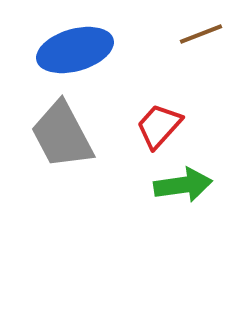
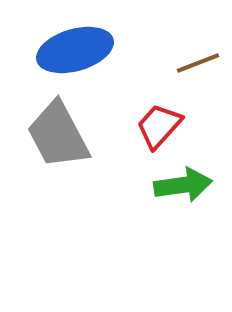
brown line: moved 3 px left, 29 px down
gray trapezoid: moved 4 px left
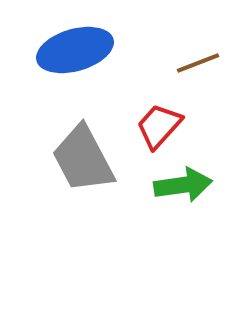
gray trapezoid: moved 25 px right, 24 px down
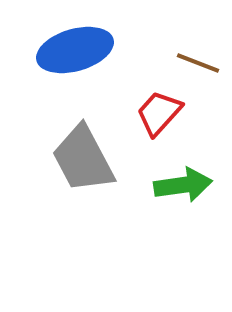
brown line: rotated 42 degrees clockwise
red trapezoid: moved 13 px up
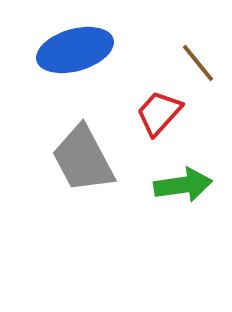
brown line: rotated 30 degrees clockwise
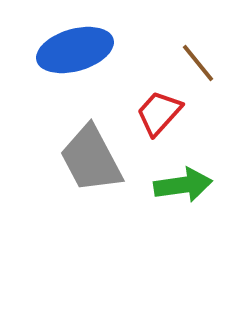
gray trapezoid: moved 8 px right
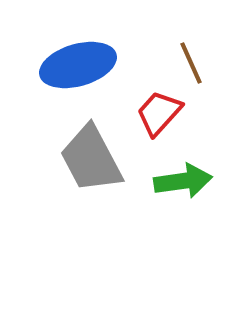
blue ellipse: moved 3 px right, 15 px down
brown line: moved 7 px left; rotated 15 degrees clockwise
green arrow: moved 4 px up
